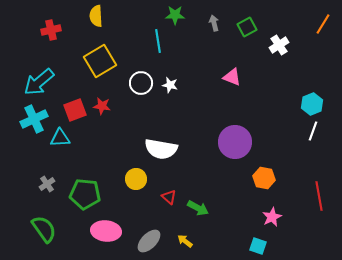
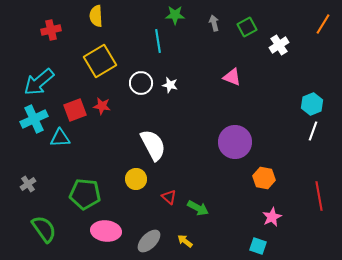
white semicircle: moved 8 px left, 4 px up; rotated 128 degrees counterclockwise
gray cross: moved 19 px left
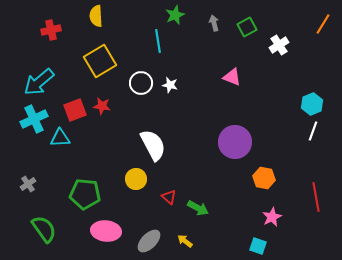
green star: rotated 24 degrees counterclockwise
red line: moved 3 px left, 1 px down
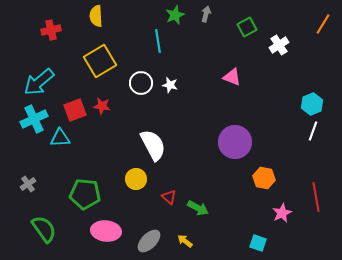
gray arrow: moved 8 px left, 9 px up; rotated 28 degrees clockwise
pink star: moved 10 px right, 4 px up
cyan square: moved 3 px up
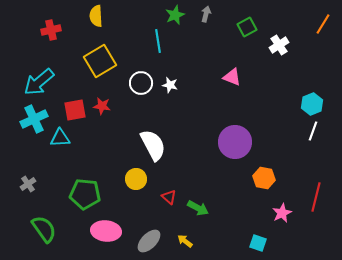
red square: rotated 10 degrees clockwise
red line: rotated 24 degrees clockwise
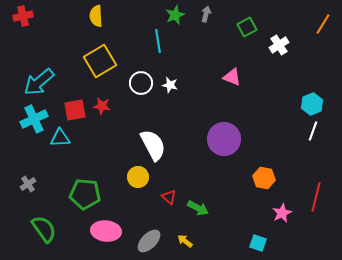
red cross: moved 28 px left, 14 px up
purple circle: moved 11 px left, 3 px up
yellow circle: moved 2 px right, 2 px up
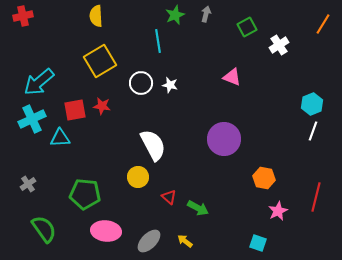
cyan cross: moved 2 px left
pink star: moved 4 px left, 2 px up
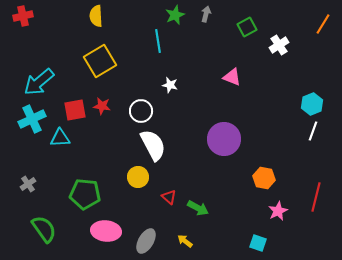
white circle: moved 28 px down
gray ellipse: moved 3 px left; rotated 15 degrees counterclockwise
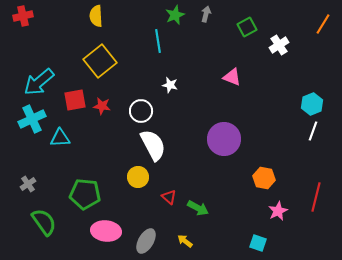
yellow square: rotated 8 degrees counterclockwise
red square: moved 10 px up
green semicircle: moved 7 px up
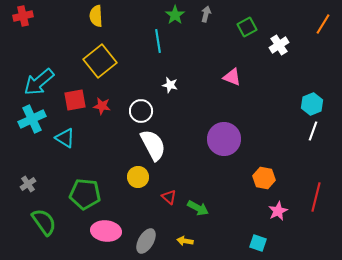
green star: rotated 12 degrees counterclockwise
cyan triangle: moved 5 px right; rotated 35 degrees clockwise
yellow arrow: rotated 28 degrees counterclockwise
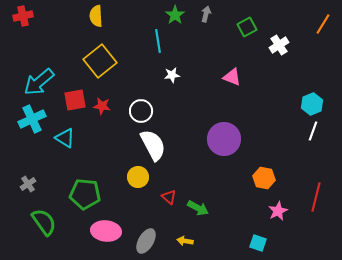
white star: moved 2 px right, 10 px up; rotated 21 degrees counterclockwise
